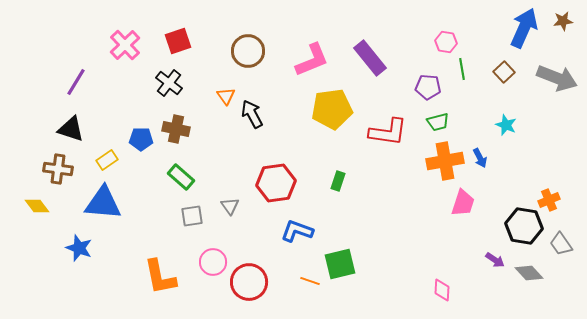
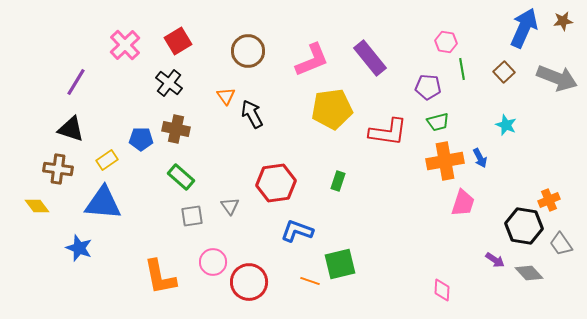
red square at (178, 41): rotated 12 degrees counterclockwise
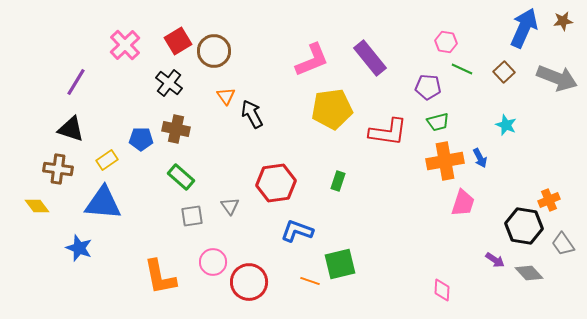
brown circle at (248, 51): moved 34 px left
green line at (462, 69): rotated 55 degrees counterclockwise
gray trapezoid at (561, 244): moved 2 px right
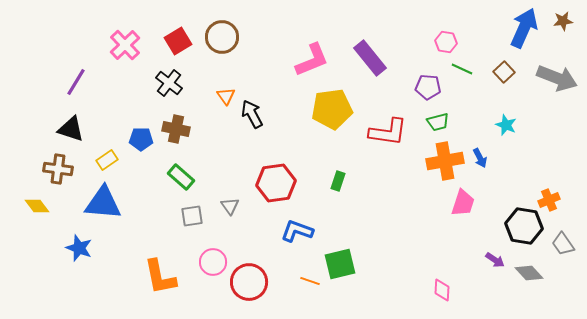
brown circle at (214, 51): moved 8 px right, 14 px up
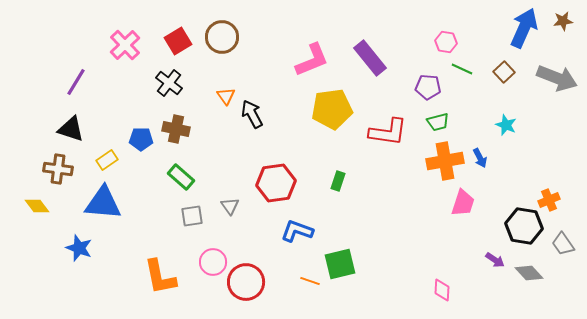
red circle at (249, 282): moved 3 px left
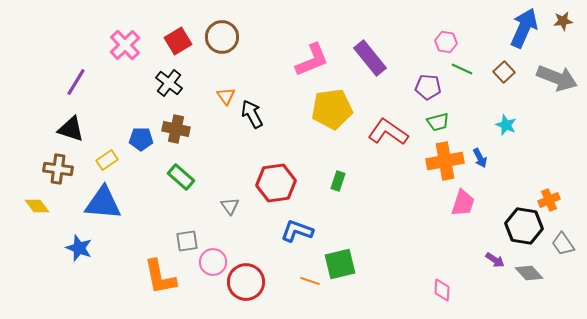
red L-shape at (388, 132): rotated 153 degrees counterclockwise
gray square at (192, 216): moved 5 px left, 25 px down
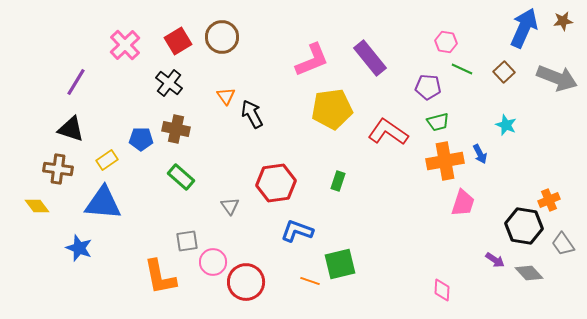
blue arrow at (480, 158): moved 4 px up
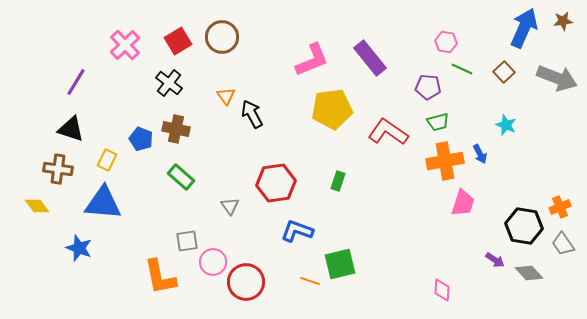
blue pentagon at (141, 139): rotated 20 degrees clockwise
yellow rectangle at (107, 160): rotated 30 degrees counterclockwise
orange cross at (549, 200): moved 11 px right, 7 px down
